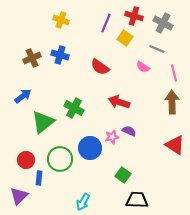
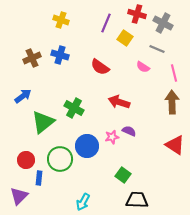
red cross: moved 3 px right, 2 px up
blue circle: moved 3 px left, 2 px up
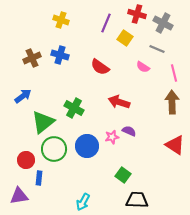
green circle: moved 6 px left, 10 px up
purple triangle: rotated 36 degrees clockwise
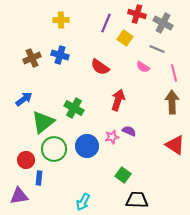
yellow cross: rotated 21 degrees counterclockwise
blue arrow: moved 1 px right, 3 px down
red arrow: moved 1 px left, 2 px up; rotated 90 degrees clockwise
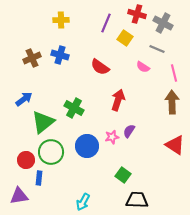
purple semicircle: rotated 80 degrees counterclockwise
green circle: moved 3 px left, 3 px down
